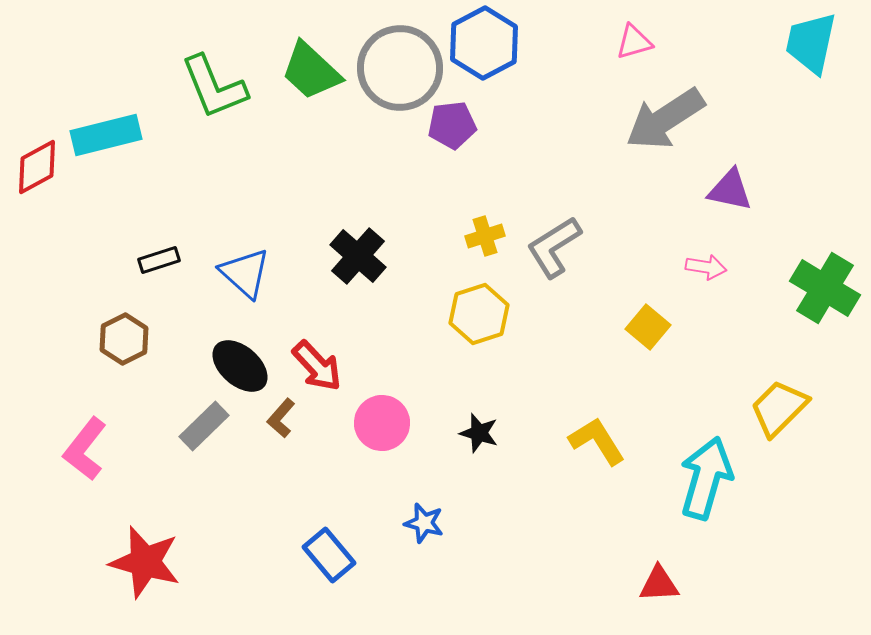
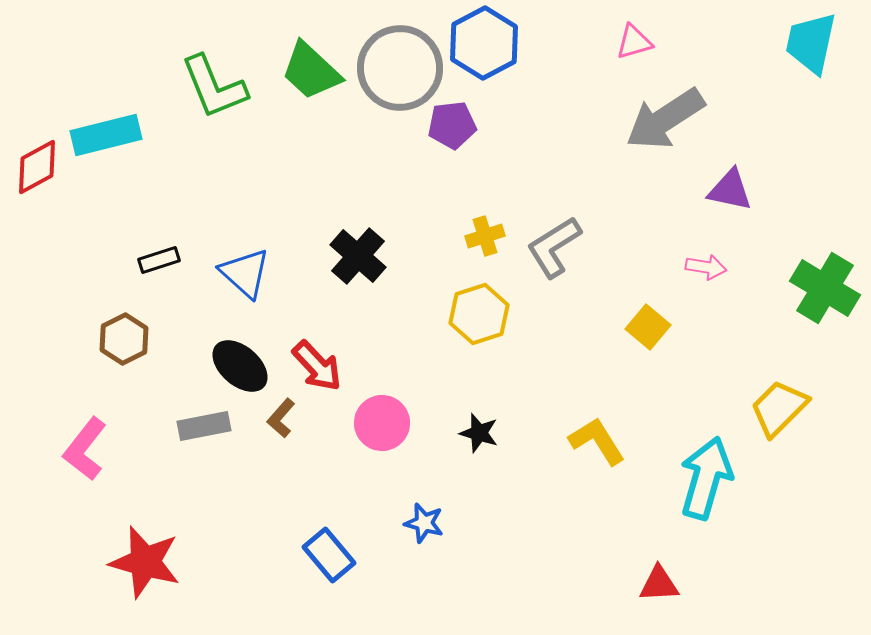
gray rectangle: rotated 33 degrees clockwise
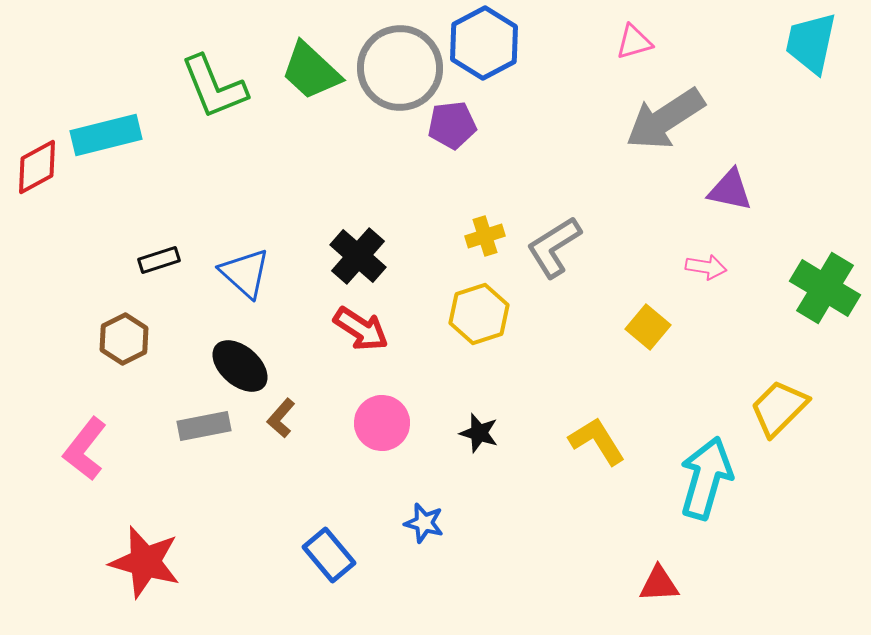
red arrow: moved 44 px right, 37 px up; rotated 14 degrees counterclockwise
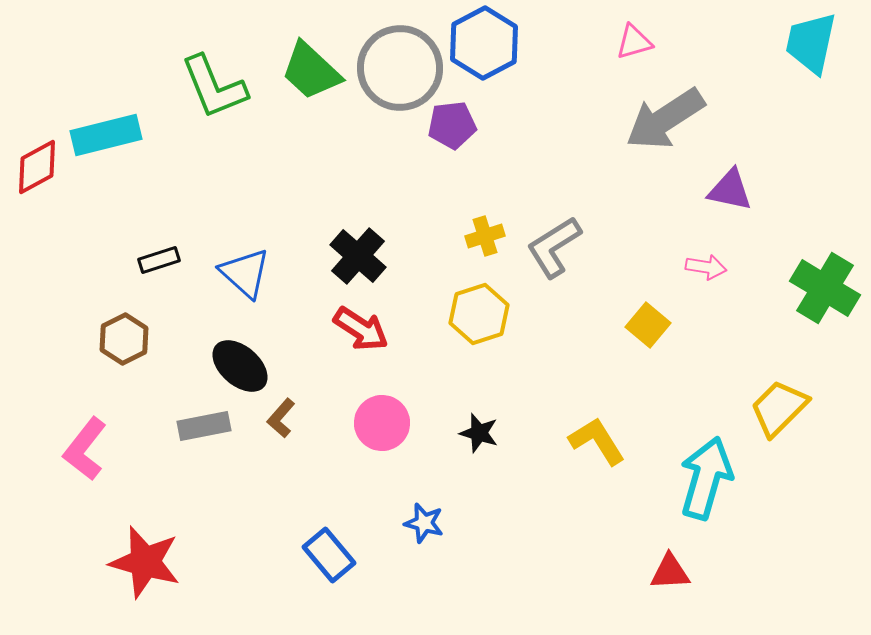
yellow square: moved 2 px up
red triangle: moved 11 px right, 12 px up
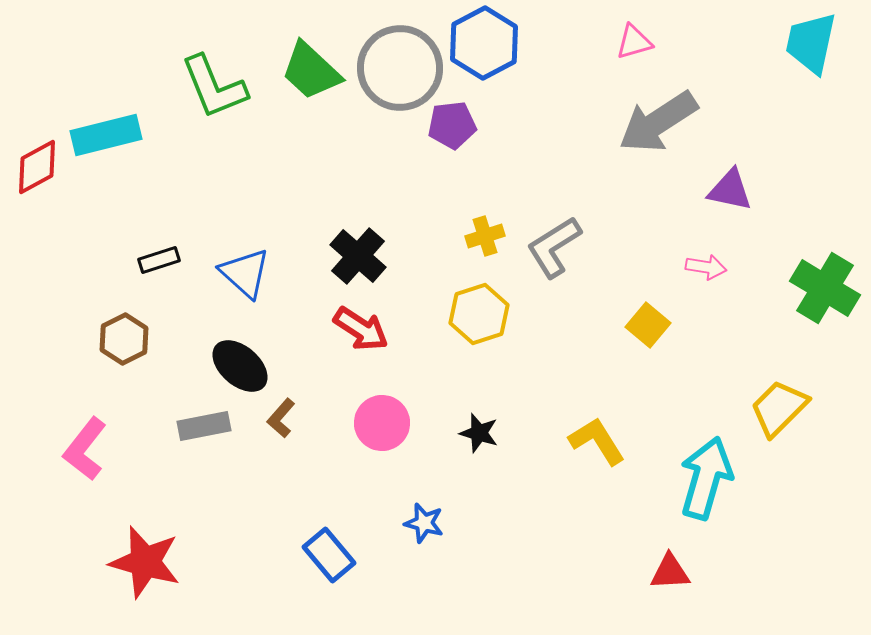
gray arrow: moved 7 px left, 3 px down
